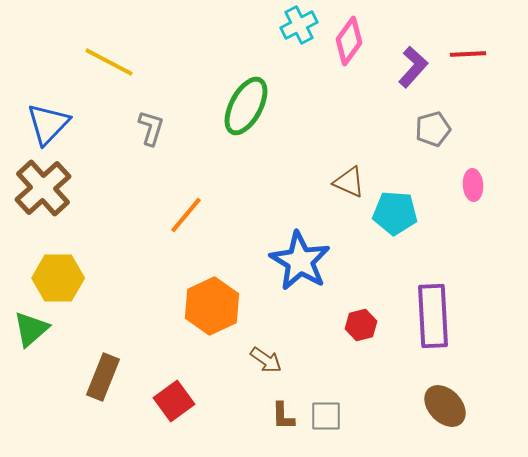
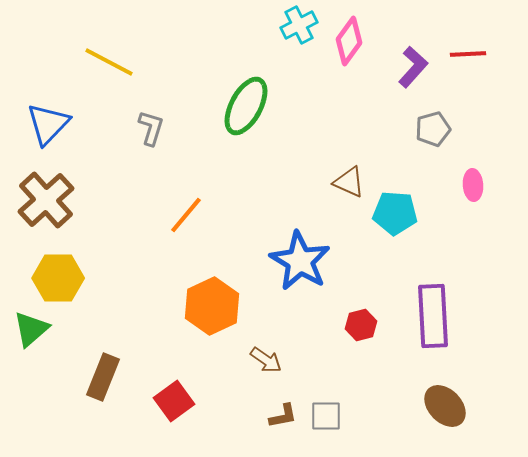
brown cross: moved 3 px right, 12 px down
brown L-shape: rotated 100 degrees counterclockwise
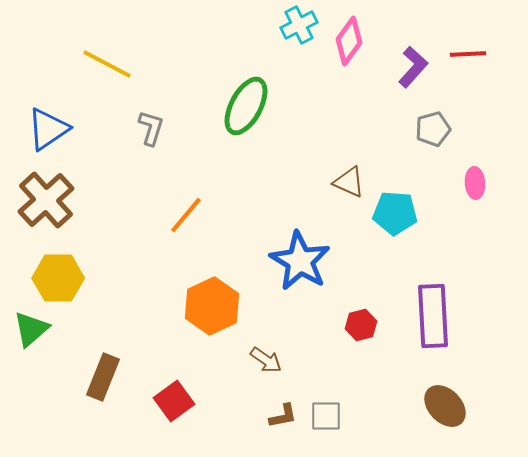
yellow line: moved 2 px left, 2 px down
blue triangle: moved 5 px down; rotated 12 degrees clockwise
pink ellipse: moved 2 px right, 2 px up
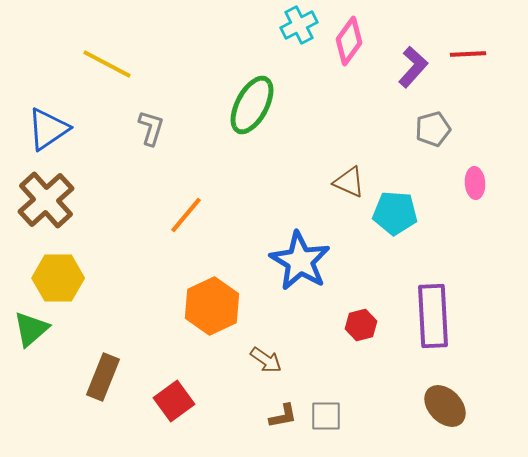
green ellipse: moved 6 px right, 1 px up
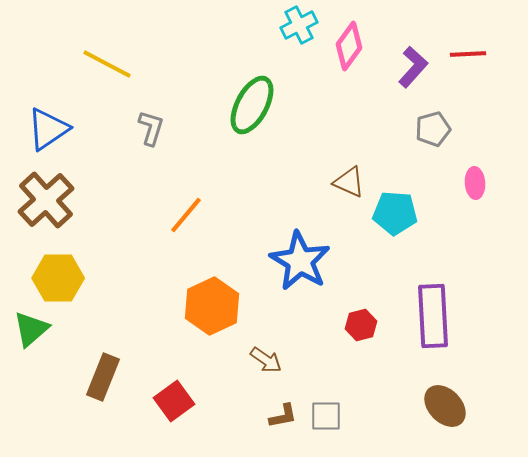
pink diamond: moved 5 px down
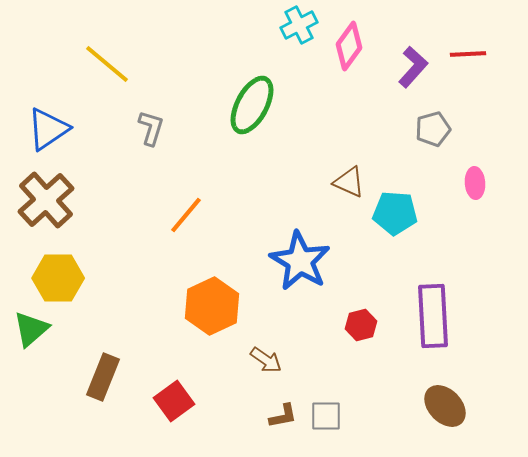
yellow line: rotated 12 degrees clockwise
